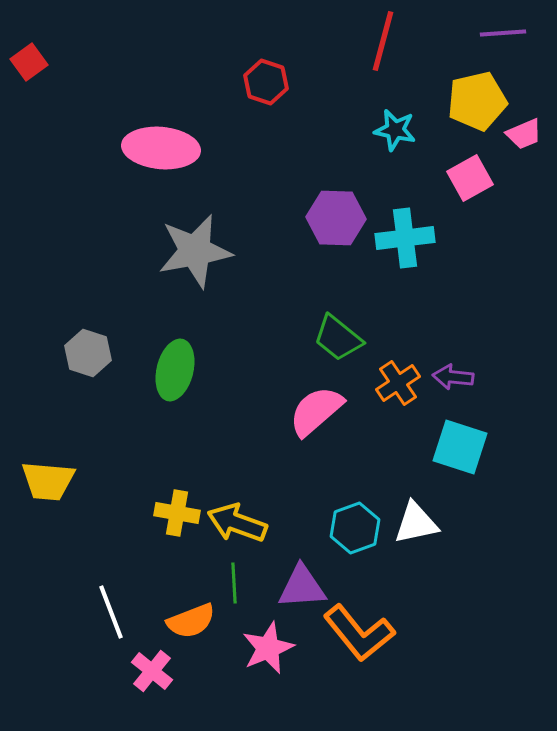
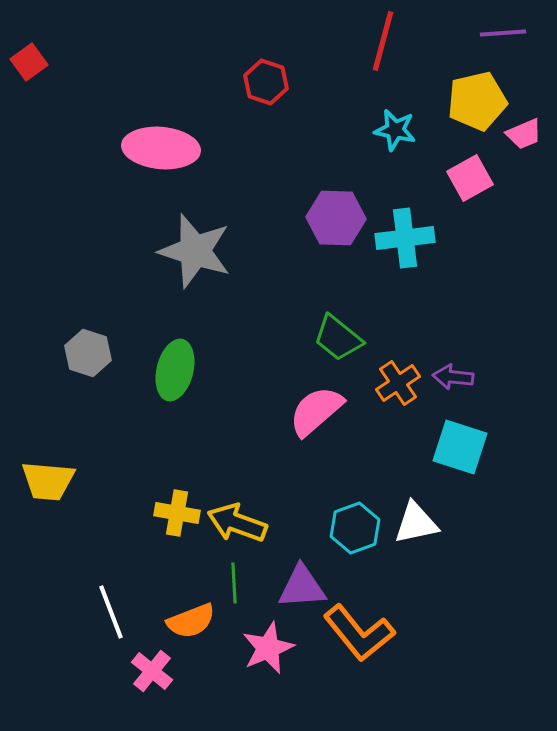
gray star: rotated 28 degrees clockwise
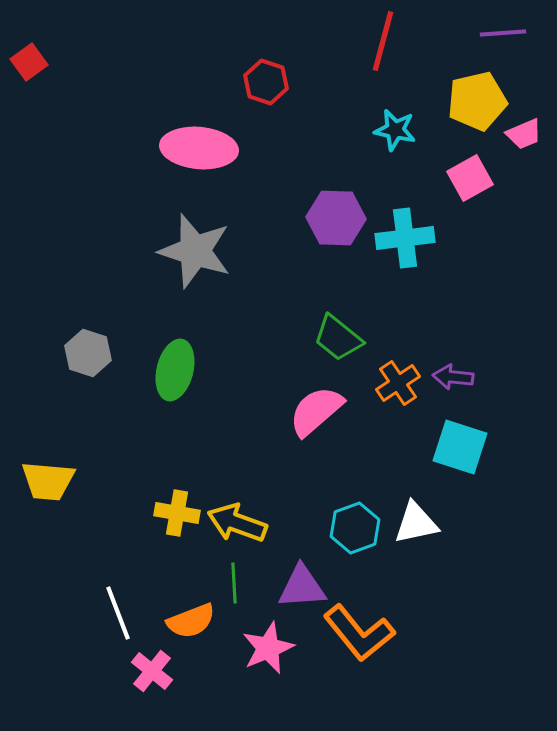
pink ellipse: moved 38 px right
white line: moved 7 px right, 1 px down
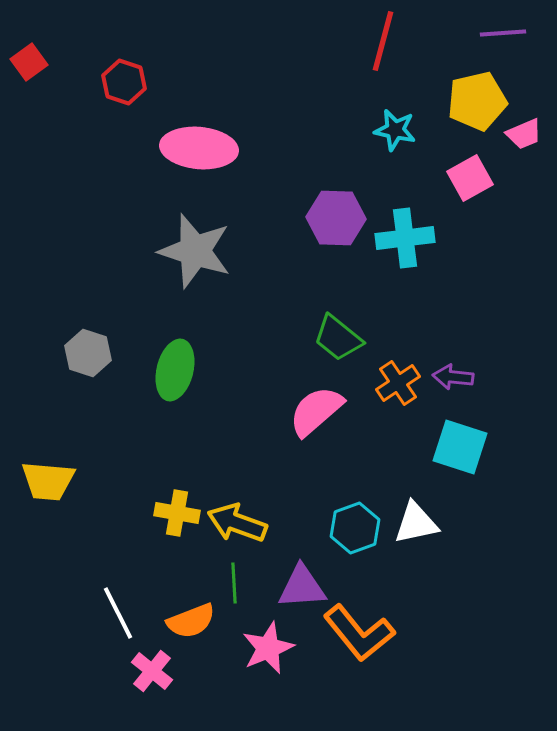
red hexagon: moved 142 px left
white line: rotated 6 degrees counterclockwise
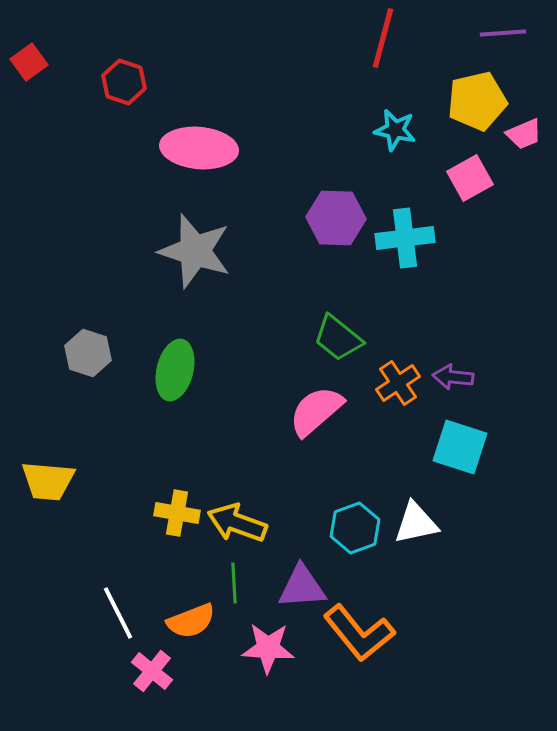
red line: moved 3 px up
pink star: rotated 26 degrees clockwise
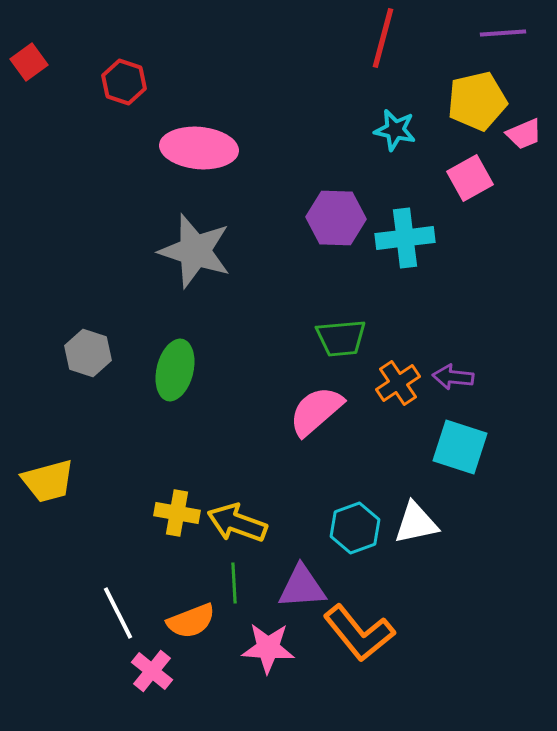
green trapezoid: moved 3 px right; rotated 44 degrees counterclockwise
yellow trapezoid: rotated 20 degrees counterclockwise
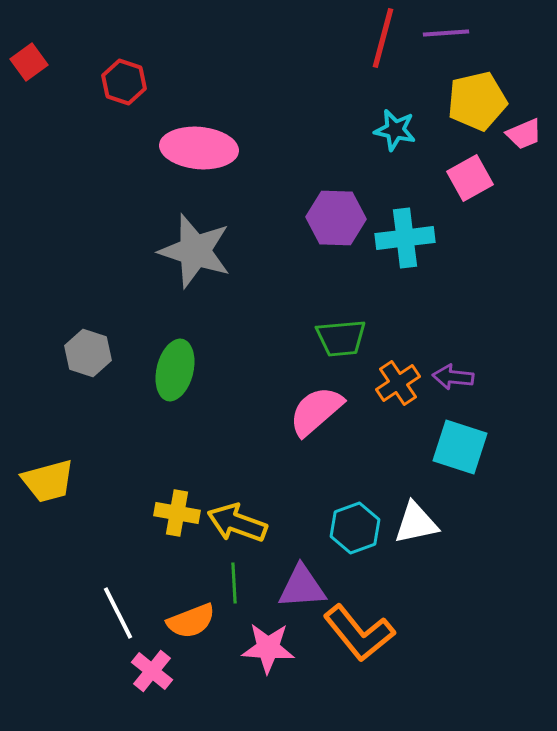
purple line: moved 57 px left
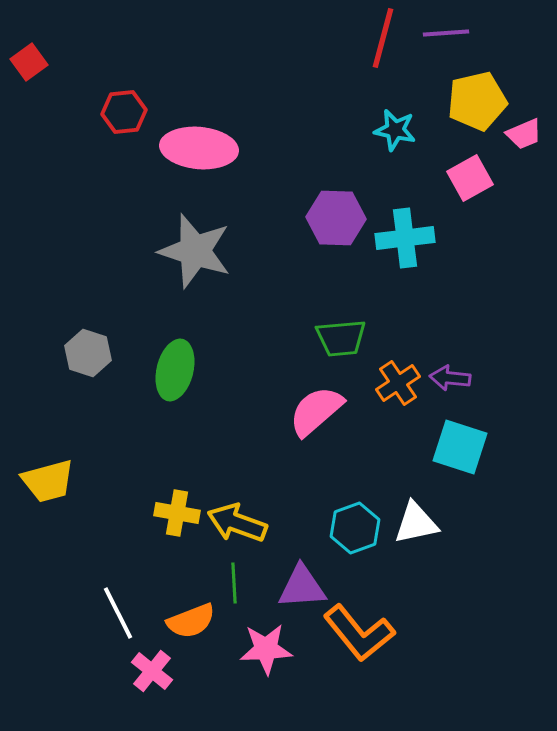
red hexagon: moved 30 px down; rotated 24 degrees counterclockwise
purple arrow: moved 3 px left, 1 px down
pink star: moved 2 px left, 1 px down; rotated 6 degrees counterclockwise
